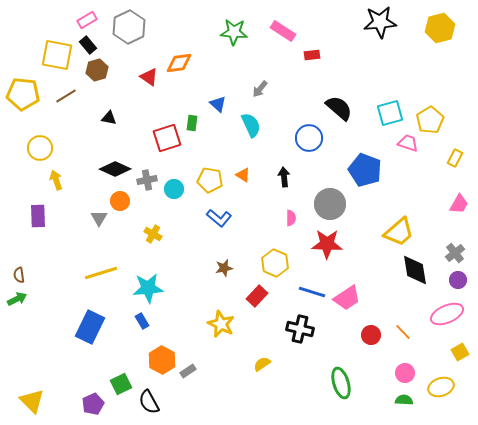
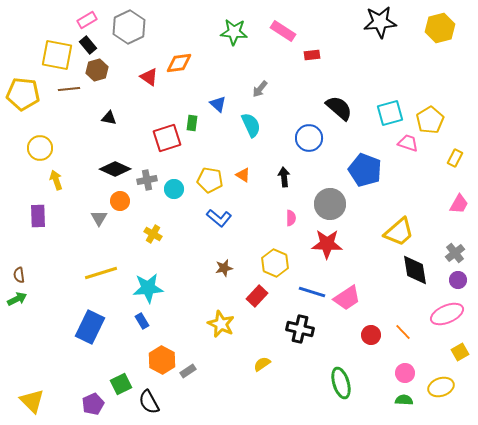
brown line at (66, 96): moved 3 px right, 7 px up; rotated 25 degrees clockwise
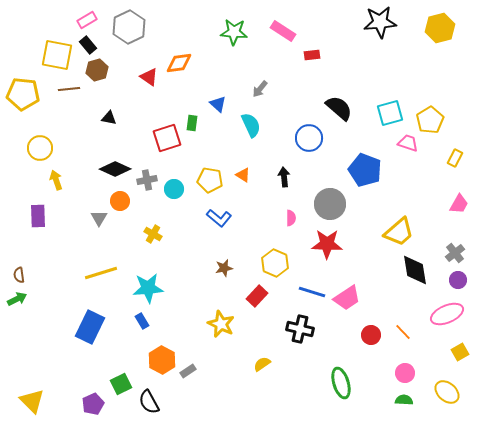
yellow ellipse at (441, 387): moved 6 px right, 5 px down; rotated 60 degrees clockwise
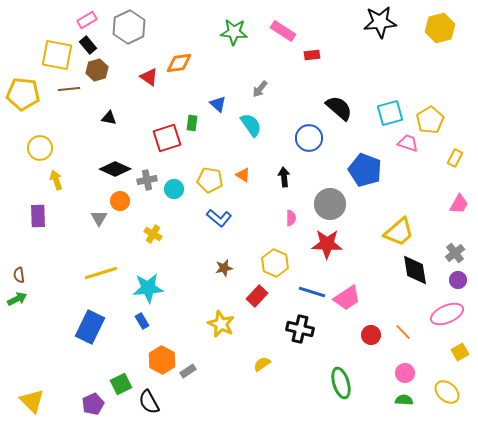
cyan semicircle at (251, 125): rotated 10 degrees counterclockwise
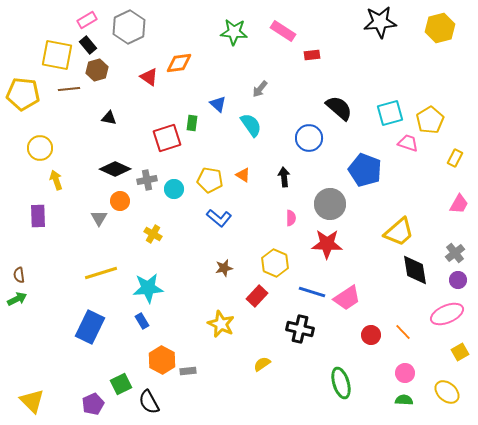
gray rectangle at (188, 371): rotated 28 degrees clockwise
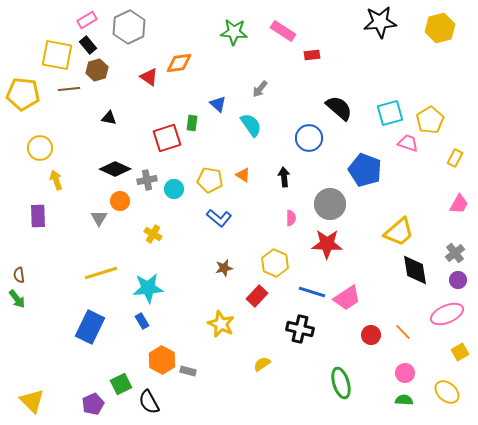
green arrow at (17, 299): rotated 78 degrees clockwise
gray rectangle at (188, 371): rotated 21 degrees clockwise
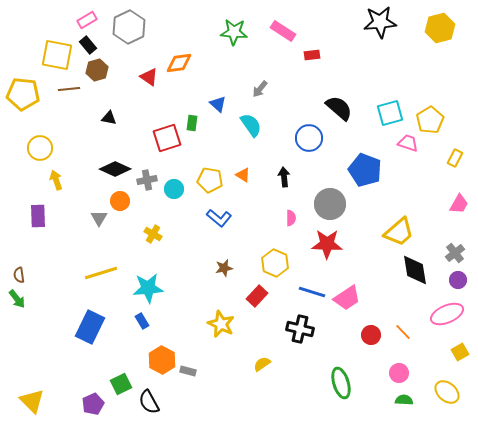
pink circle at (405, 373): moved 6 px left
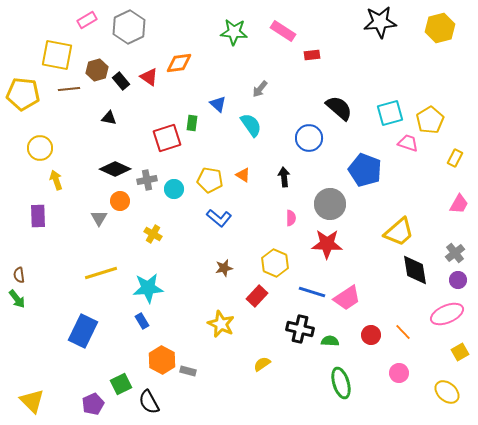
black rectangle at (88, 45): moved 33 px right, 36 px down
blue rectangle at (90, 327): moved 7 px left, 4 px down
green semicircle at (404, 400): moved 74 px left, 59 px up
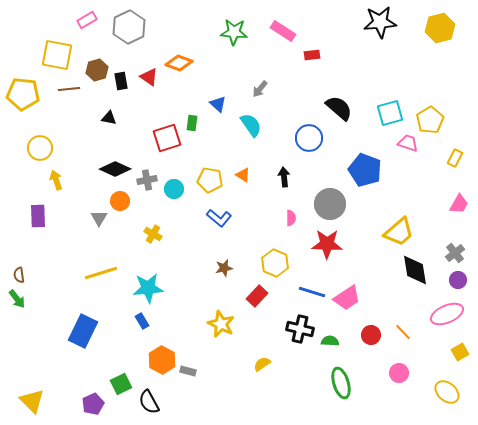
orange diamond at (179, 63): rotated 28 degrees clockwise
black rectangle at (121, 81): rotated 30 degrees clockwise
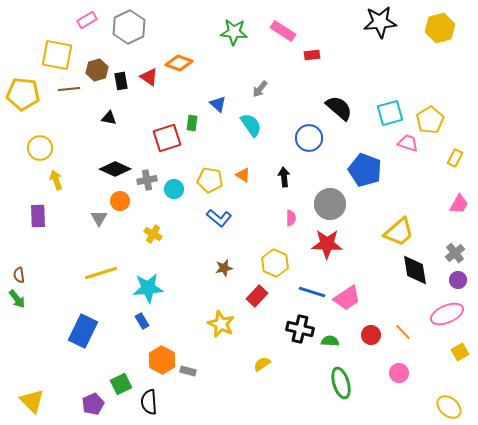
yellow ellipse at (447, 392): moved 2 px right, 15 px down
black semicircle at (149, 402): rotated 25 degrees clockwise
